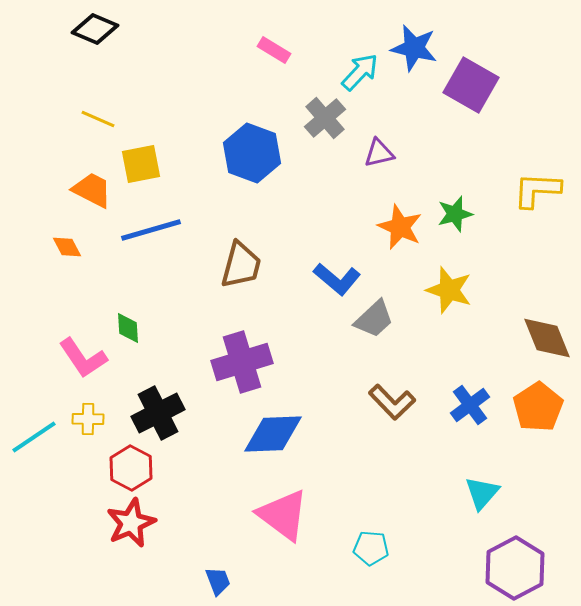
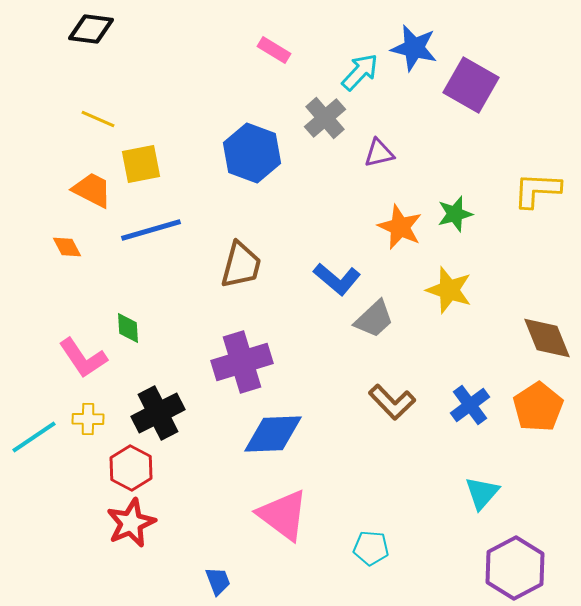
black diamond: moved 4 px left; rotated 15 degrees counterclockwise
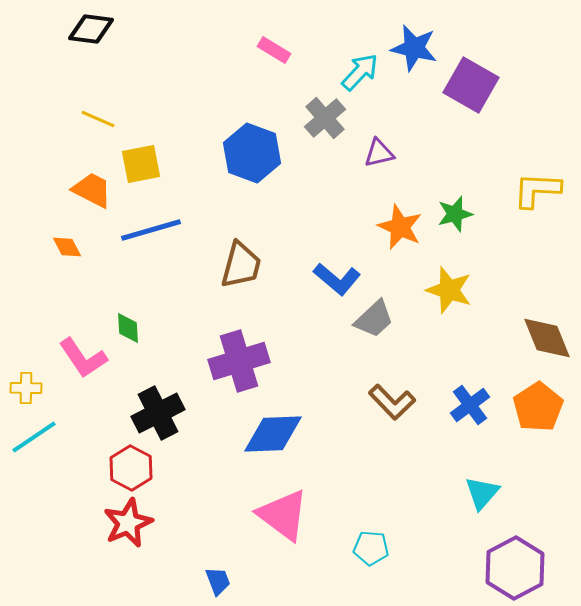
purple cross: moved 3 px left, 1 px up
yellow cross: moved 62 px left, 31 px up
red star: moved 3 px left
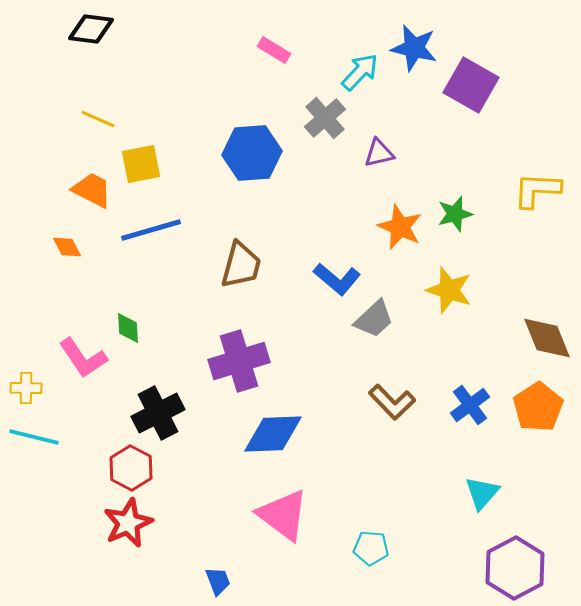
blue hexagon: rotated 24 degrees counterclockwise
cyan line: rotated 48 degrees clockwise
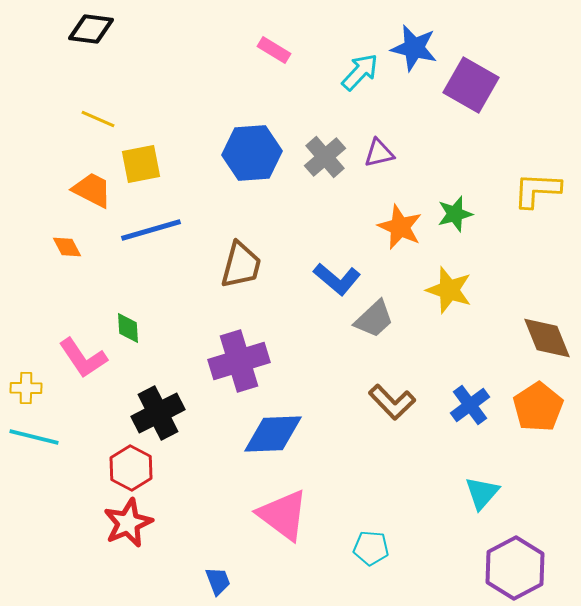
gray cross: moved 39 px down
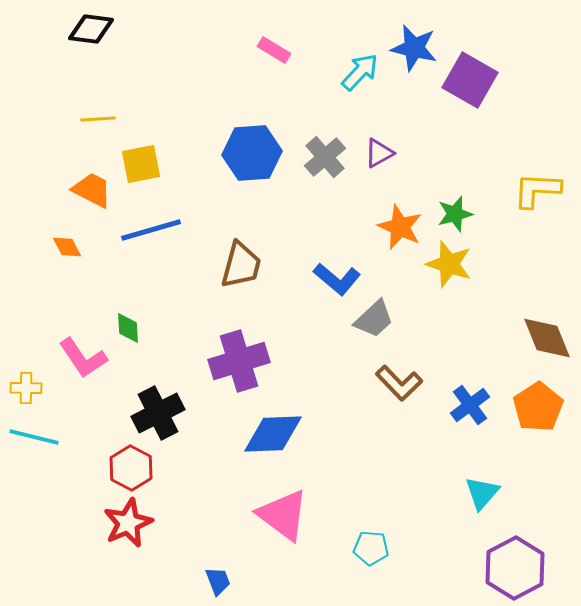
purple square: moved 1 px left, 5 px up
yellow line: rotated 28 degrees counterclockwise
purple triangle: rotated 16 degrees counterclockwise
yellow star: moved 26 px up
brown L-shape: moved 7 px right, 19 px up
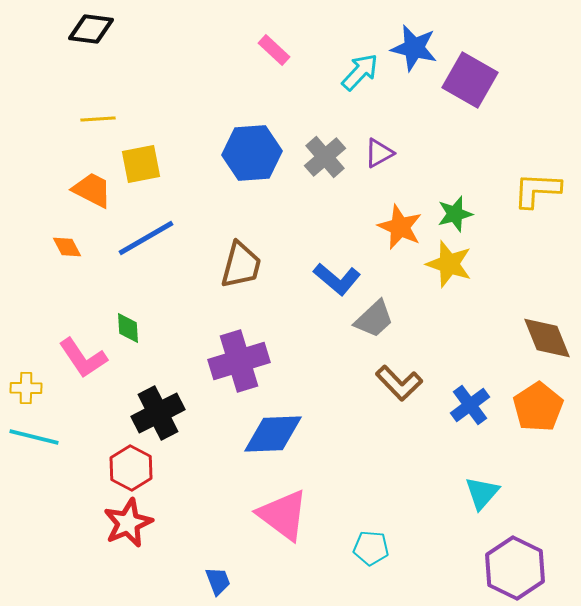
pink rectangle: rotated 12 degrees clockwise
blue line: moved 5 px left, 8 px down; rotated 14 degrees counterclockwise
purple hexagon: rotated 6 degrees counterclockwise
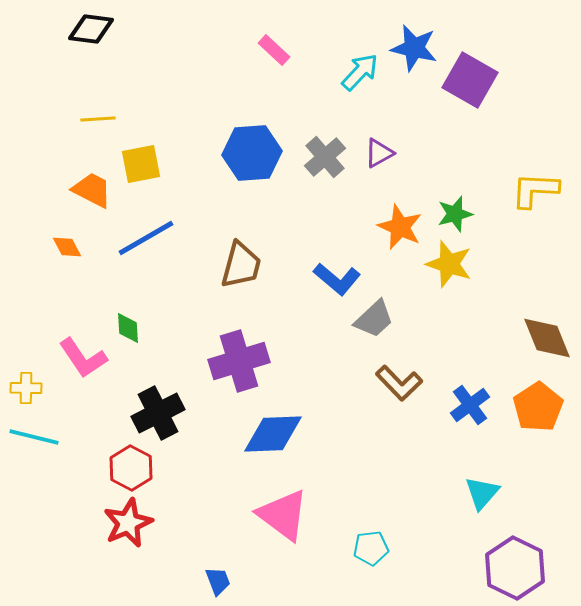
yellow L-shape: moved 2 px left
cyan pentagon: rotated 12 degrees counterclockwise
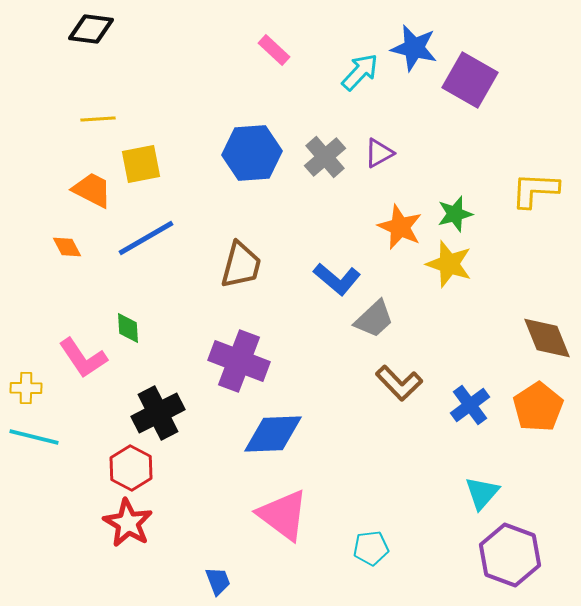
purple cross: rotated 38 degrees clockwise
red star: rotated 18 degrees counterclockwise
purple hexagon: moved 5 px left, 13 px up; rotated 6 degrees counterclockwise
